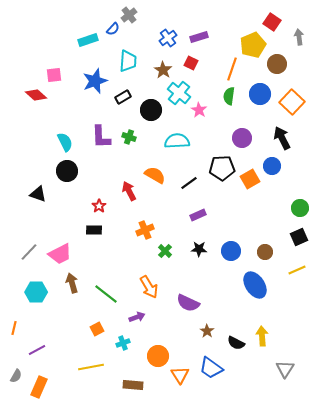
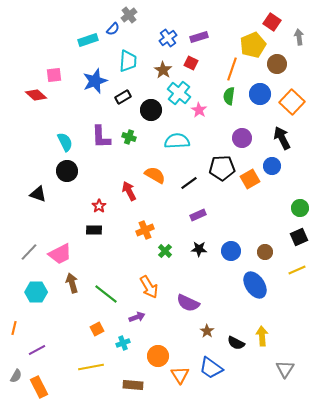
orange rectangle at (39, 387): rotated 50 degrees counterclockwise
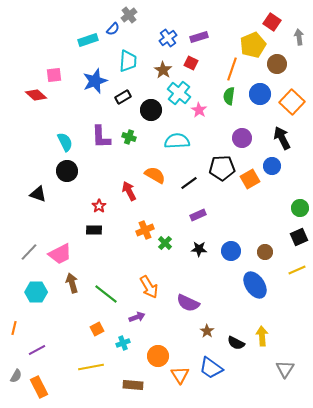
green cross at (165, 251): moved 8 px up
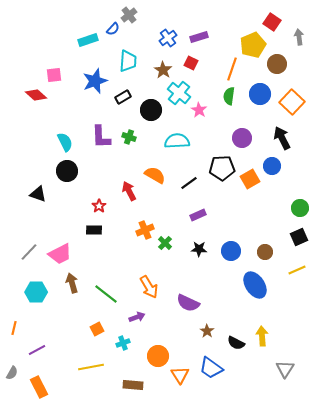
gray semicircle at (16, 376): moved 4 px left, 3 px up
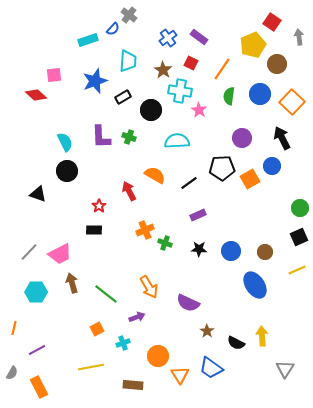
gray cross at (129, 15): rotated 14 degrees counterclockwise
purple rectangle at (199, 37): rotated 54 degrees clockwise
orange line at (232, 69): moved 10 px left; rotated 15 degrees clockwise
cyan cross at (179, 93): moved 1 px right, 2 px up; rotated 30 degrees counterclockwise
green cross at (165, 243): rotated 24 degrees counterclockwise
